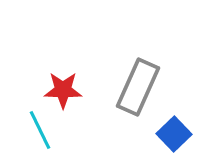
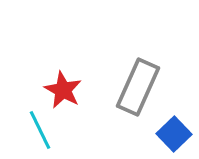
red star: rotated 27 degrees clockwise
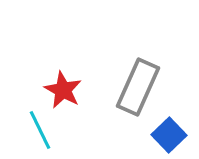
blue square: moved 5 px left, 1 px down
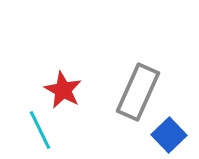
gray rectangle: moved 5 px down
